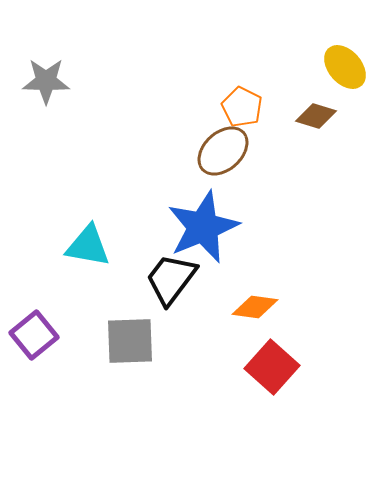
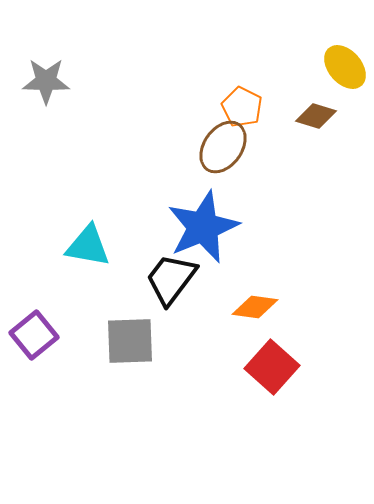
brown ellipse: moved 4 px up; rotated 12 degrees counterclockwise
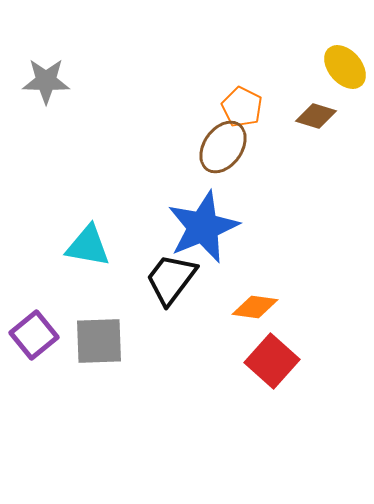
gray square: moved 31 px left
red square: moved 6 px up
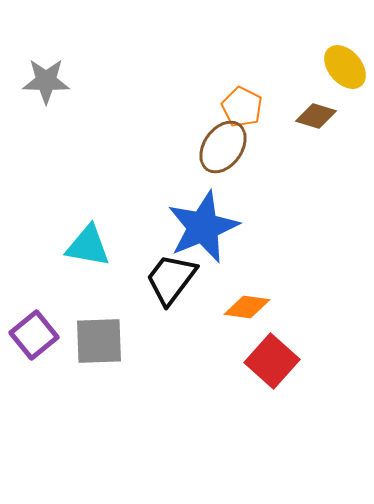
orange diamond: moved 8 px left
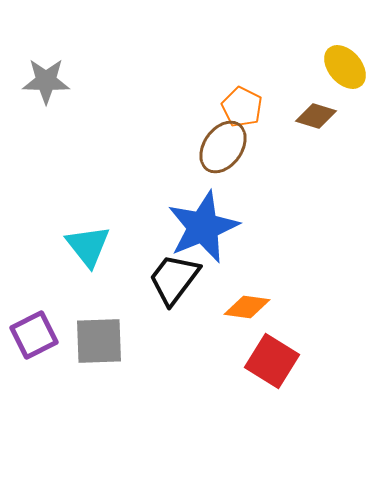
cyan triangle: rotated 42 degrees clockwise
black trapezoid: moved 3 px right
purple square: rotated 12 degrees clockwise
red square: rotated 10 degrees counterclockwise
